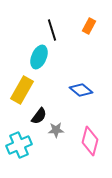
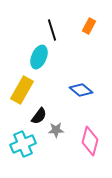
cyan cross: moved 4 px right, 1 px up
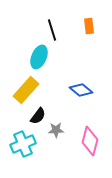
orange rectangle: rotated 35 degrees counterclockwise
yellow rectangle: moved 4 px right; rotated 12 degrees clockwise
black semicircle: moved 1 px left
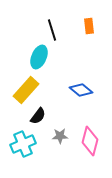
gray star: moved 4 px right, 6 px down
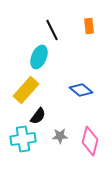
black line: rotated 10 degrees counterclockwise
cyan cross: moved 5 px up; rotated 15 degrees clockwise
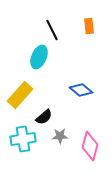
yellow rectangle: moved 6 px left, 5 px down
black semicircle: moved 6 px right, 1 px down; rotated 12 degrees clockwise
pink diamond: moved 5 px down
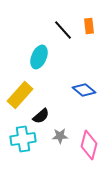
black line: moved 11 px right; rotated 15 degrees counterclockwise
blue diamond: moved 3 px right
black semicircle: moved 3 px left, 1 px up
pink diamond: moved 1 px left, 1 px up
